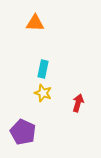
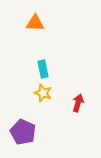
cyan rectangle: rotated 24 degrees counterclockwise
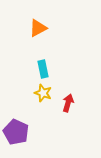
orange triangle: moved 3 px right, 5 px down; rotated 30 degrees counterclockwise
red arrow: moved 10 px left
purple pentagon: moved 7 px left
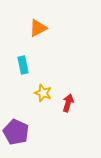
cyan rectangle: moved 20 px left, 4 px up
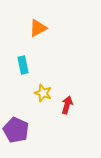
red arrow: moved 1 px left, 2 px down
purple pentagon: moved 2 px up
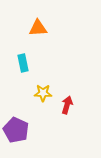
orange triangle: rotated 24 degrees clockwise
cyan rectangle: moved 2 px up
yellow star: rotated 18 degrees counterclockwise
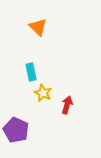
orange triangle: moved 1 px up; rotated 48 degrees clockwise
cyan rectangle: moved 8 px right, 9 px down
yellow star: rotated 24 degrees clockwise
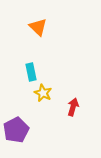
red arrow: moved 6 px right, 2 px down
purple pentagon: rotated 20 degrees clockwise
